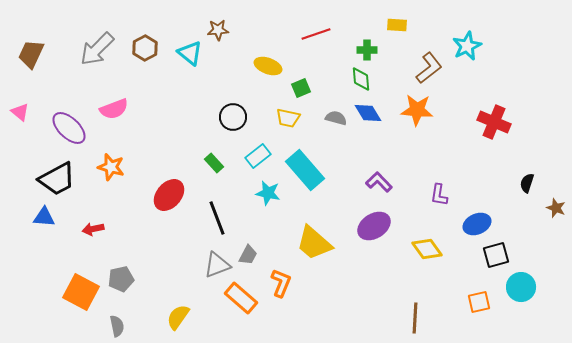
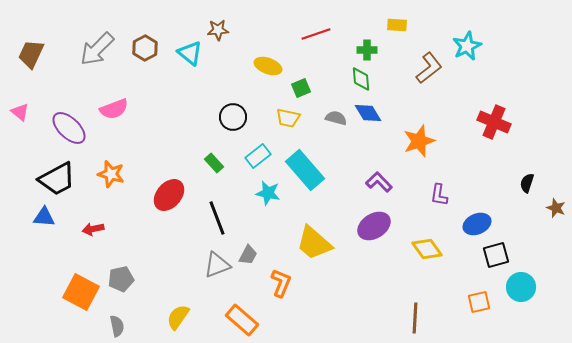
orange star at (417, 110): moved 2 px right, 31 px down; rotated 24 degrees counterclockwise
orange star at (111, 167): moved 7 px down
orange rectangle at (241, 298): moved 1 px right, 22 px down
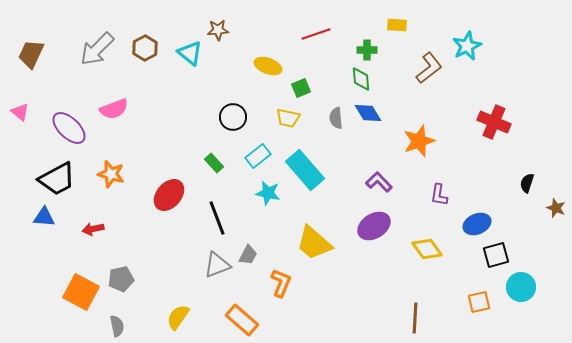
gray semicircle at (336, 118): rotated 110 degrees counterclockwise
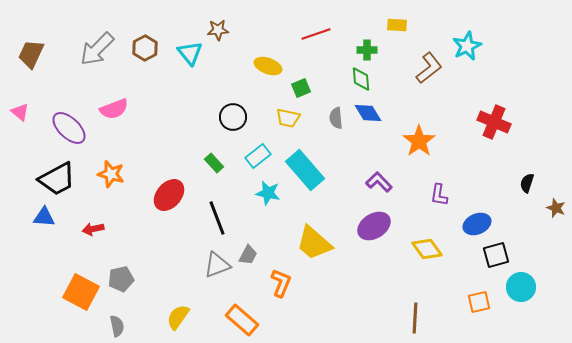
cyan triangle at (190, 53): rotated 12 degrees clockwise
orange star at (419, 141): rotated 16 degrees counterclockwise
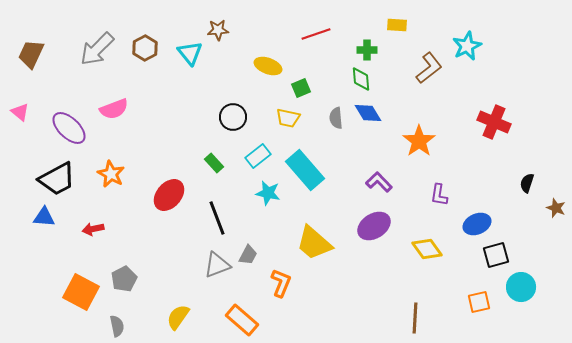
orange star at (111, 174): rotated 12 degrees clockwise
gray pentagon at (121, 279): moved 3 px right; rotated 15 degrees counterclockwise
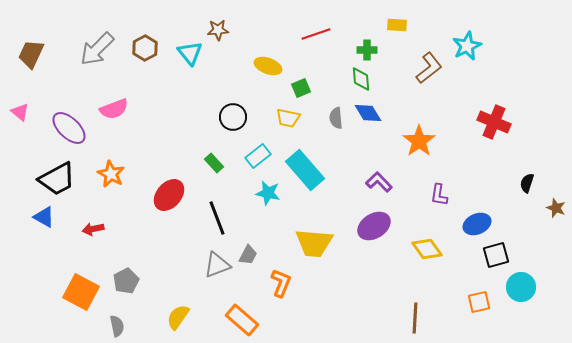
blue triangle at (44, 217): rotated 25 degrees clockwise
yellow trapezoid at (314, 243): rotated 36 degrees counterclockwise
gray pentagon at (124, 279): moved 2 px right, 2 px down
